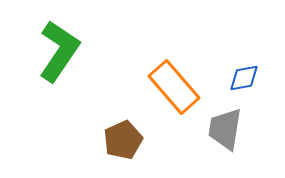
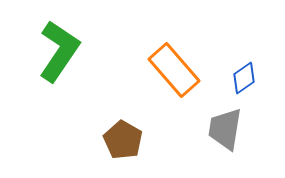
blue diamond: rotated 24 degrees counterclockwise
orange rectangle: moved 17 px up
brown pentagon: rotated 18 degrees counterclockwise
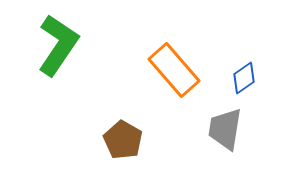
green L-shape: moved 1 px left, 6 px up
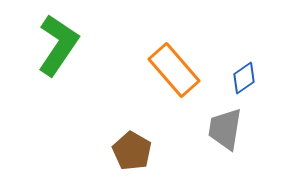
brown pentagon: moved 9 px right, 11 px down
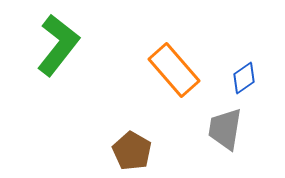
green L-shape: rotated 4 degrees clockwise
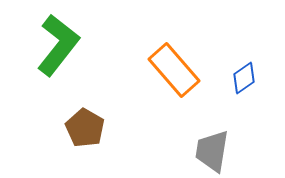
gray trapezoid: moved 13 px left, 22 px down
brown pentagon: moved 47 px left, 23 px up
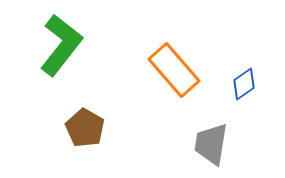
green L-shape: moved 3 px right
blue diamond: moved 6 px down
gray trapezoid: moved 1 px left, 7 px up
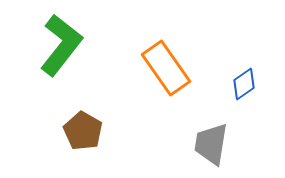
orange rectangle: moved 8 px left, 2 px up; rotated 6 degrees clockwise
brown pentagon: moved 2 px left, 3 px down
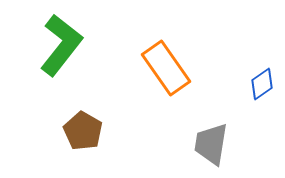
blue diamond: moved 18 px right
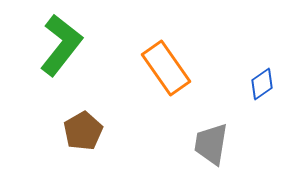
brown pentagon: rotated 12 degrees clockwise
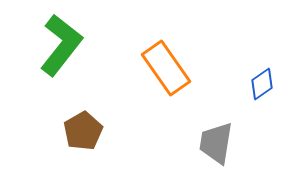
gray trapezoid: moved 5 px right, 1 px up
